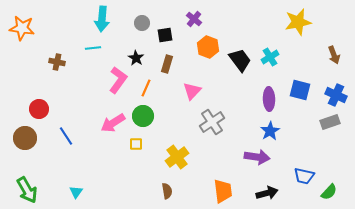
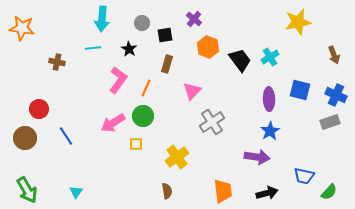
black star: moved 7 px left, 9 px up
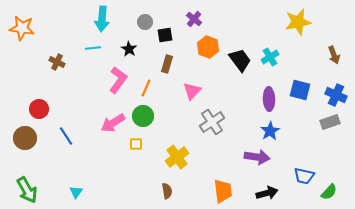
gray circle: moved 3 px right, 1 px up
brown cross: rotated 14 degrees clockwise
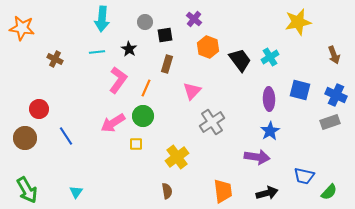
cyan line: moved 4 px right, 4 px down
brown cross: moved 2 px left, 3 px up
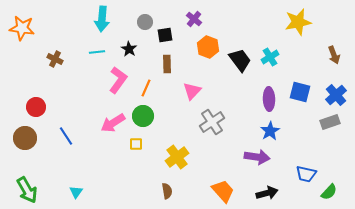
brown rectangle: rotated 18 degrees counterclockwise
blue square: moved 2 px down
blue cross: rotated 25 degrees clockwise
red circle: moved 3 px left, 2 px up
blue trapezoid: moved 2 px right, 2 px up
orange trapezoid: rotated 35 degrees counterclockwise
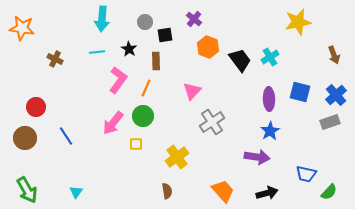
brown rectangle: moved 11 px left, 3 px up
pink arrow: rotated 20 degrees counterclockwise
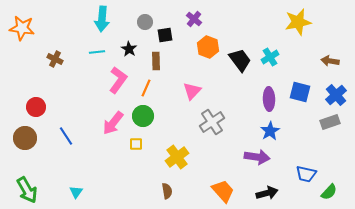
brown arrow: moved 4 px left, 6 px down; rotated 120 degrees clockwise
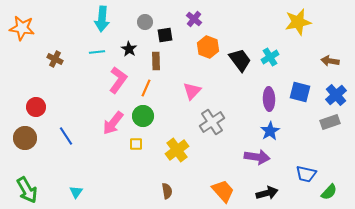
yellow cross: moved 7 px up
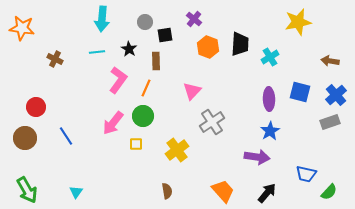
black trapezoid: moved 16 px up; rotated 40 degrees clockwise
black arrow: rotated 35 degrees counterclockwise
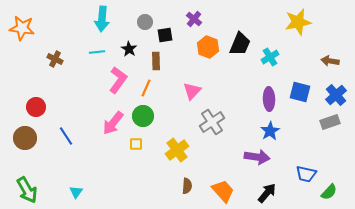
black trapezoid: rotated 20 degrees clockwise
brown semicircle: moved 20 px right, 5 px up; rotated 14 degrees clockwise
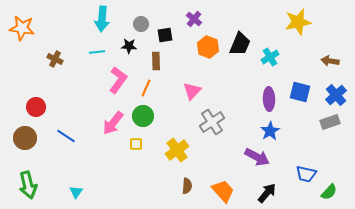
gray circle: moved 4 px left, 2 px down
black star: moved 3 px up; rotated 28 degrees counterclockwise
blue line: rotated 24 degrees counterclockwise
purple arrow: rotated 20 degrees clockwise
green arrow: moved 1 px right, 5 px up; rotated 16 degrees clockwise
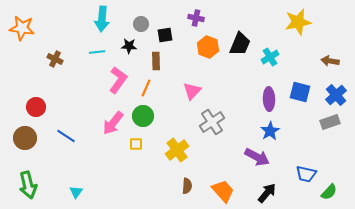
purple cross: moved 2 px right, 1 px up; rotated 28 degrees counterclockwise
